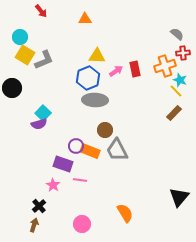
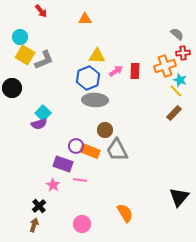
red rectangle: moved 2 px down; rotated 14 degrees clockwise
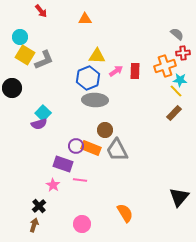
cyan star: rotated 16 degrees counterclockwise
orange rectangle: moved 1 px right, 3 px up
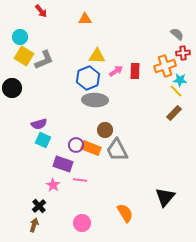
yellow square: moved 1 px left, 1 px down
cyan square: moved 27 px down; rotated 21 degrees counterclockwise
purple circle: moved 1 px up
black triangle: moved 14 px left
pink circle: moved 1 px up
